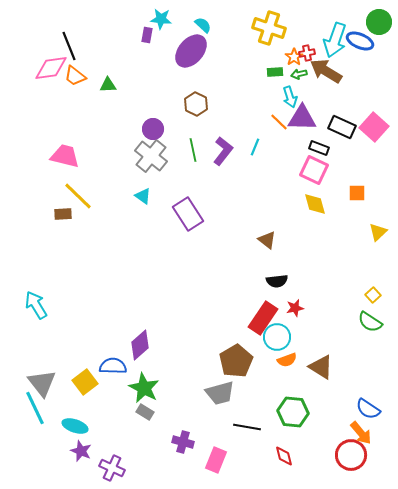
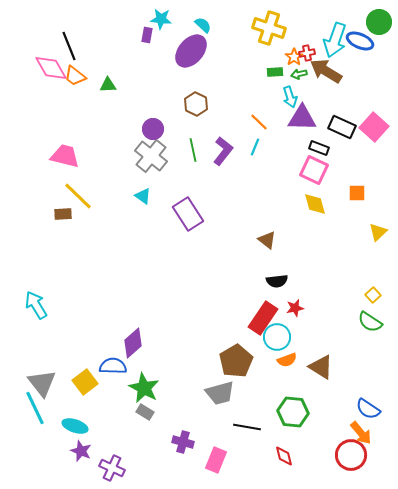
pink diamond at (51, 68): rotated 68 degrees clockwise
orange line at (279, 122): moved 20 px left
purple diamond at (140, 345): moved 7 px left, 2 px up
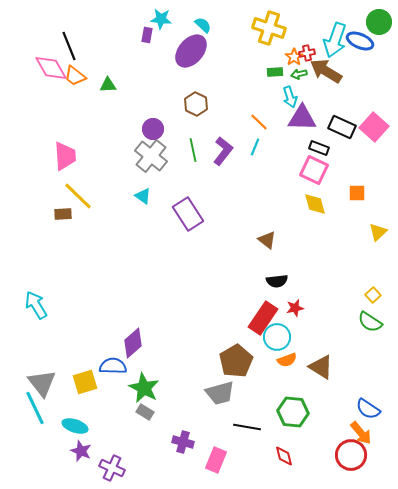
pink trapezoid at (65, 156): rotated 72 degrees clockwise
yellow square at (85, 382): rotated 20 degrees clockwise
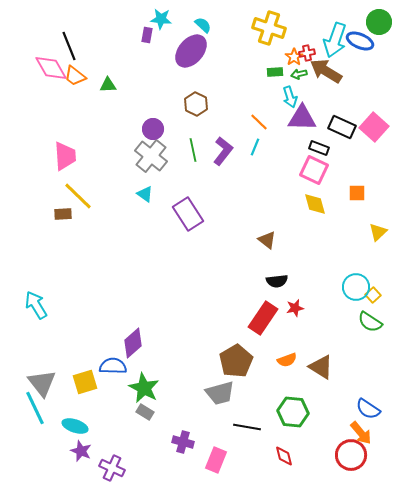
cyan triangle at (143, 196): moved 2 px right, 2 px up
cyan circle at (277, 337): moved 79 px right, 50 px up
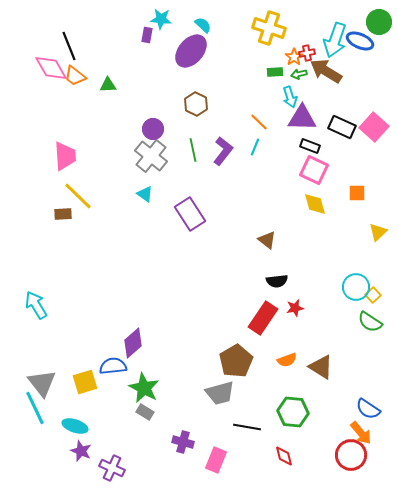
black rectangle at (319, 148): moved 9 px left, 2 px up
purple rectangle at (188, 214): moved 2 px right
blue semicircle at (113, 366): rotated 8 degrees counterclockwise
